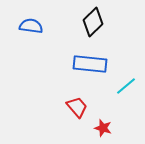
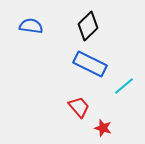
black diamond: moved 5 px left, 4 px down
blue rectangle: rotated 20 degrees clockwise
cyan line: moved 2 px left
red trapezoid: moved 2 px right
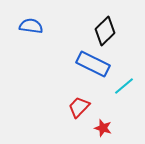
black diamond: moved 17 px right, 5 px down
blue rectangle: moved 3 px right
red trapezoid: rotated 95 degrees counterclockwise
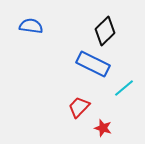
cyan line: moved 2 px down
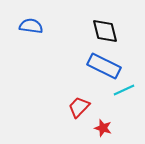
black diamond: rotated 60 degrees counterclockwise
blue rectangle: moved 11 px right, 2 px down
cyan line: moved 2 px down; rotated 15 degrees clockwise
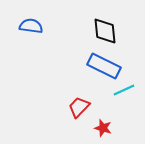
black diamond: rotated 8 degrees clockwise
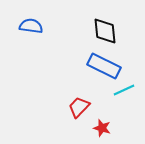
red star: moved 1 px left
